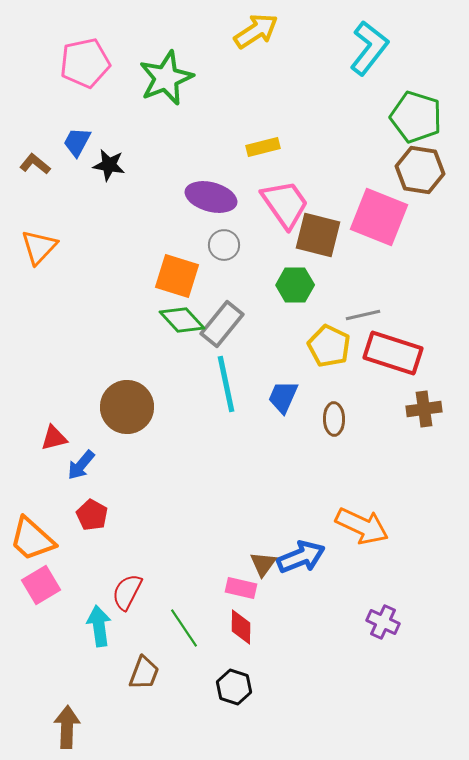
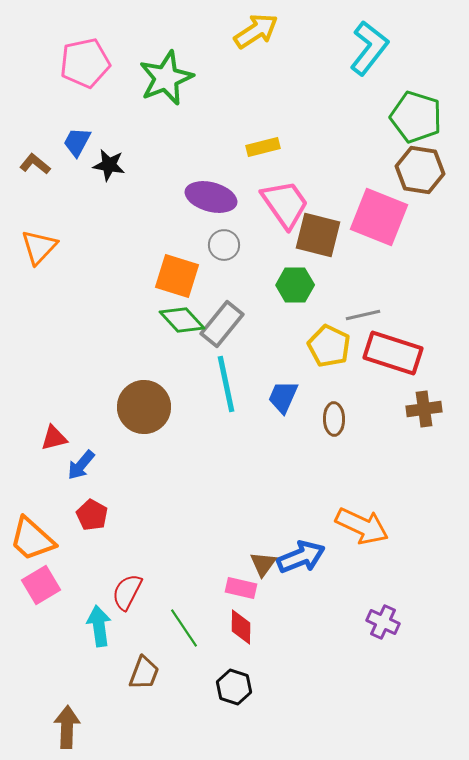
brown circle at (127, 407): moved 17 px right
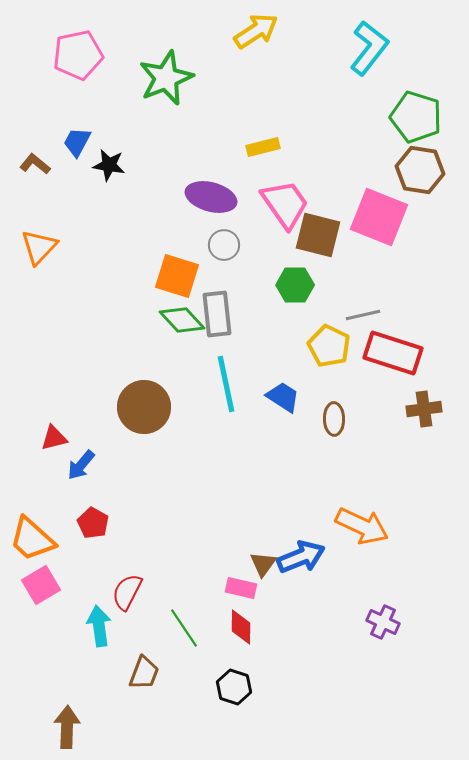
pink pentagon at (85, 63): moved 7 px left, 8 px up
gray rectangle at (222, 324): moved 5 px left, 10 px up; rotated 45 degrees counterclockwise
blue trapezoid at (283, 397): rotated 99 degrees clockwise
red pentagon at (92, 515): moved 1 px right, 8 px down
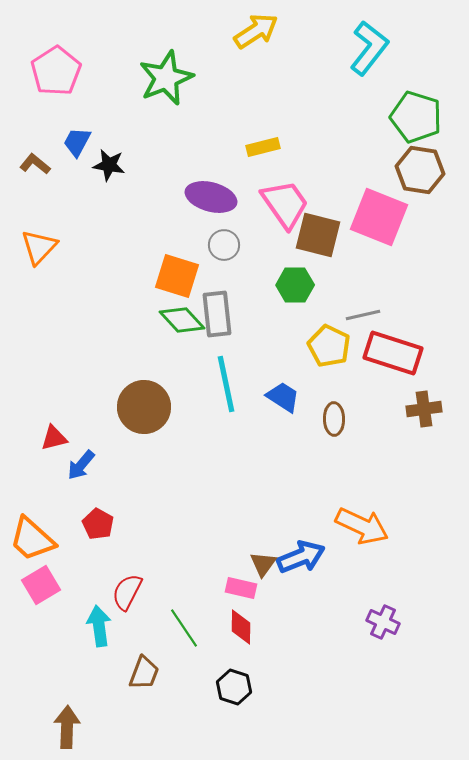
pink pentagon at (78, 55): moved 22 px left, 16 px down; rotated 21 degrees counterclockwise
red pentagon at (93, 523): moved 5 px right, 1 px down
